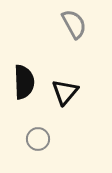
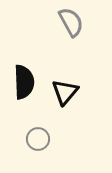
gray semicircle: moved 3 px left, 2 px up
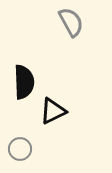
black triangle: moved 12 px left, 19 px down; rotated 24 degrees clockwise
gray circle: moved 18 px left, 10 px down
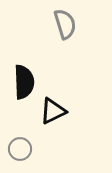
gray semicircle: moved 6 px left, 2 px down; rotated 12 degrees clockwise
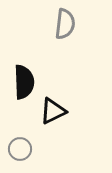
gray semicircle: rotated 24 degrees clockwise
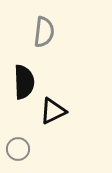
gray semicircle: moved 21 px left, 8 px down
gray circle: moved 2 px left
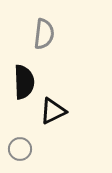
gray semicircle: moved 2 px down
gray circle: moved 2 px right
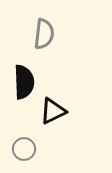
gray circle: moved 4 px right
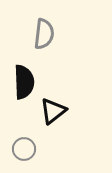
black triangle: rotated 12 degrees counterclockwise
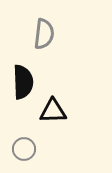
black semicircle: moved 1 px left
black triangle: rotated 36 degrees clockwise
